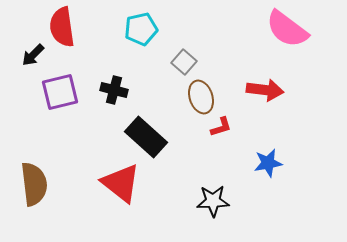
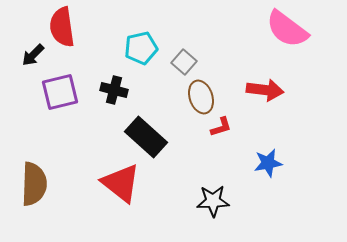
cyan pentagon: moved 19 px down
brown semicircle: rotated 9 degrees clockwise
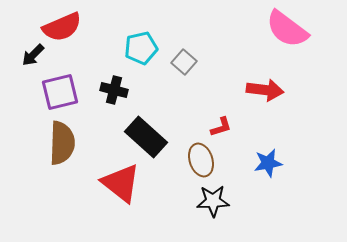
red semicircle: rotated 105 degrees counterclockwise
brown ellipse: moved 63 px down
brown semicircle: moved 28 px right, 41 px up
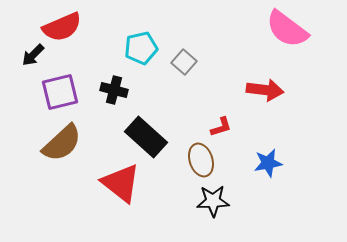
brown semicircle: rotated 45 degrees clockwise
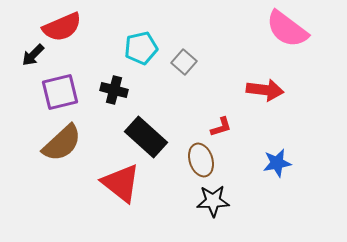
blue star: moved 9 px right
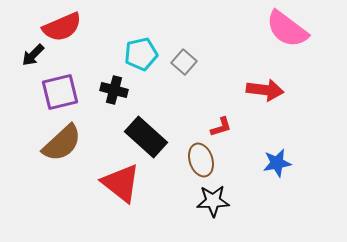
cyan pentagon: moved 6 px down
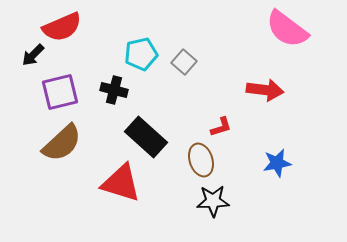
red triangle: rotated 21 degrees counterclockwise
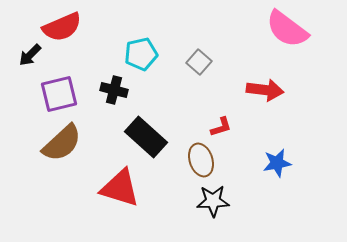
black arrow: moved 3 px left
gray square: moved 15 px right
purple square: moved 1 px left, 2 px down
red triangle: moved 1 px left, 5 px down
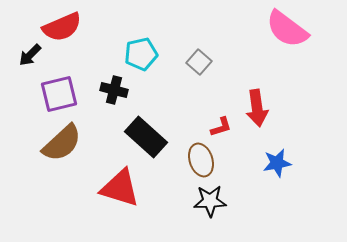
red arrow: moved 8 px left, 18 px down; rotated 75 degrees clockwise
black star: moved 3 px left
